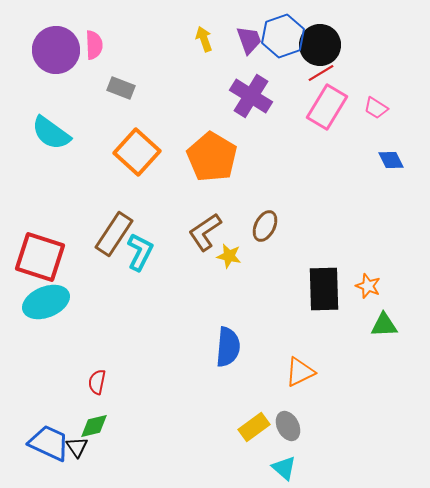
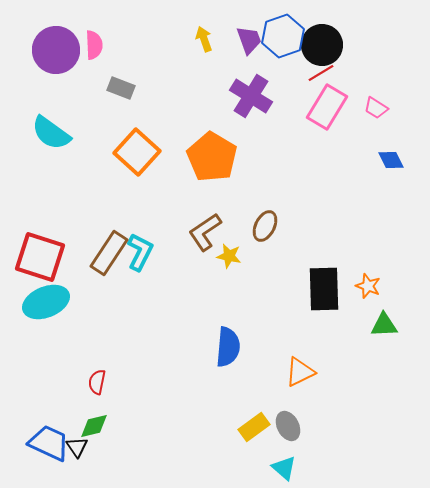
black circle: moved 2 px right
brown rectangle: moved 5 px left, 19 px down
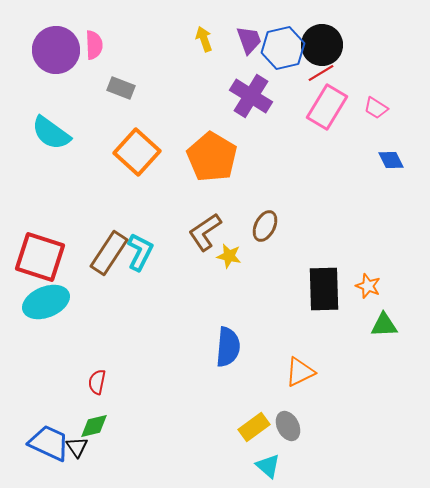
blue hexagon: moved 12 px down; rotated 6 degrees clockwise
cyan triangle: moved 16 px left, 2 px up
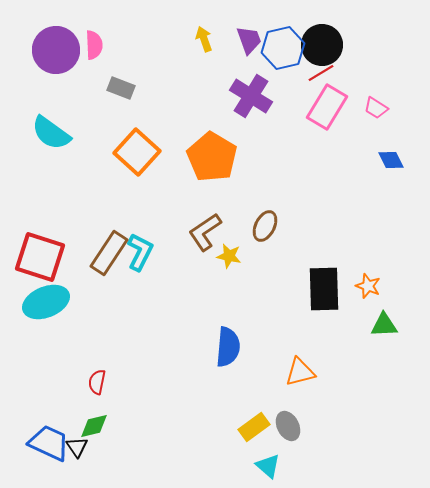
orange triangle: rotated 12 degrees clockwise
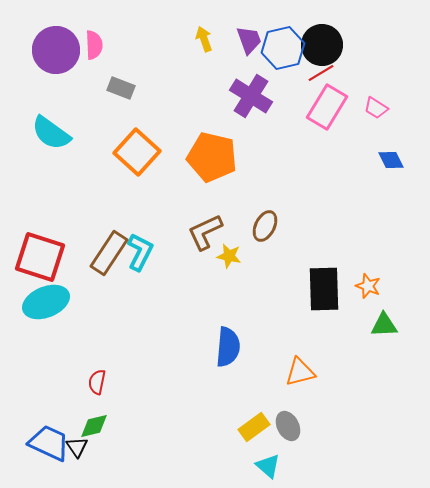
orange pentagon: rotated 18 degrees counterclockwise
brown L-shape: rotated 9 degrees clockwise
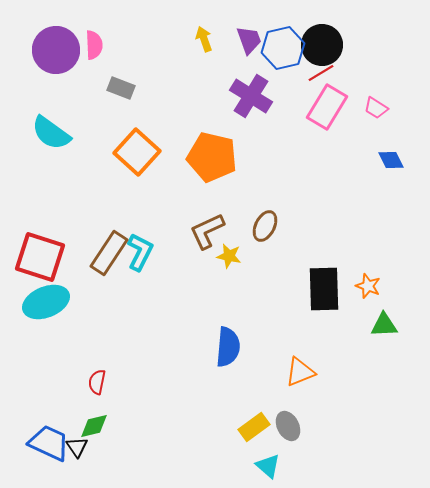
brown L-shape: moved 2 px right, 1 px up
orange triangle: rotated 8 degrees counterclockwise
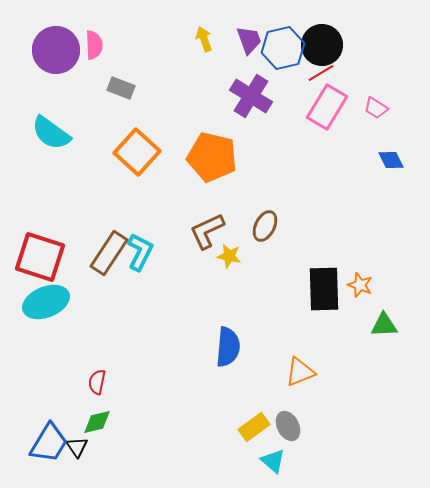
orange star: moved 8 px left, 1 px up
green diamond: moved 3 px right, 4 px up
blue trapezoid: rotated 96 degrees clockwise
cyan triangle: moved 5 px right, 5 px up
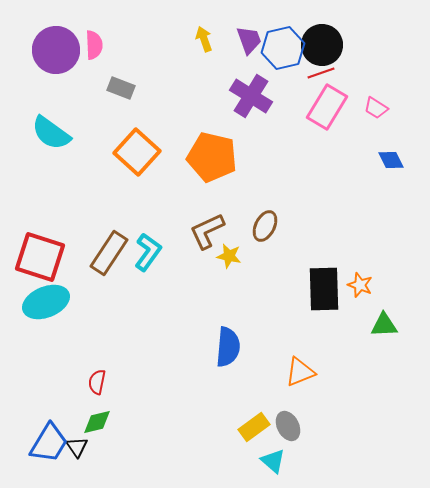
red line: rotated 12 degrees clockwise
cyan L-shape: moved 8 px right; rotated 9 degrees clockwise
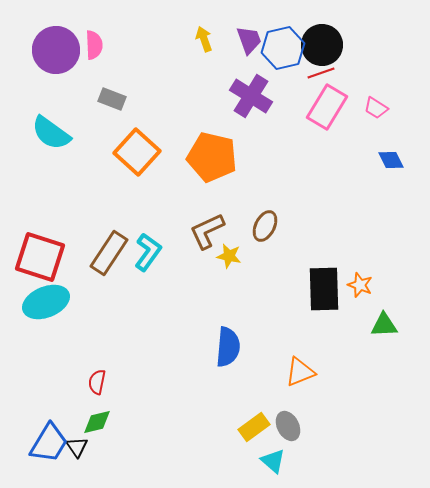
gray rectangle: moved 9 px left, 11 px down
